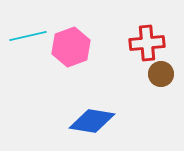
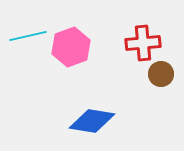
red cross: moved 4 px left
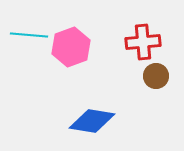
cyan line: moved 1 px right, 1 px up; rotated 18 degrees clockwise
red cross: moved 1 px up
brown circle: moved 5 px left, 2 px down
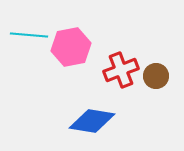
red cross: moved 22 px left, 28 px down; rotated 16 degrees counterclockwise
pink hexagon: rotated 9 degrees clockwise
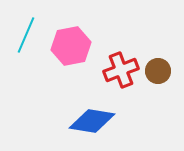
cyan line: moved 3 px left; rotated 72 degrees counterclockwise
pink hexagon: moved 1 px up
brown circle: moved 2 px right, 5 px up
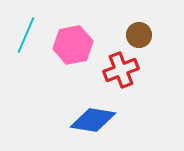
pink hexagon: moved 2 px right, 1 px up
brown circle: moved 19 px left, 36 px up
blue diamond: moved 1 px right, 1 px up
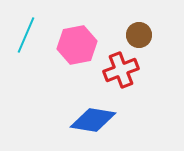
pink hexagon: moved 4 px right
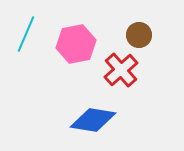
cyan line: moved 1 px up
pink hexagon: moved 1 px left, 1 px up
red cross: rotated 20 degrees counterclockwise
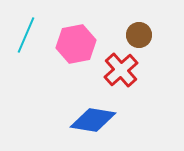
cyan line: moved 1 px down
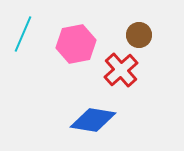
cyan line: moved 3 px left, 1 px up
